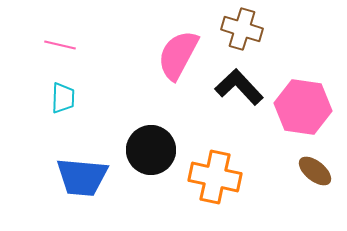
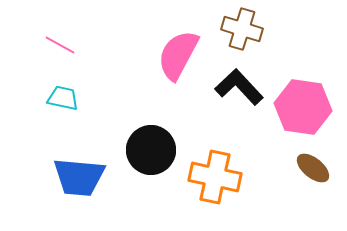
pink line: rotated 16 degrees clockwise
cyan trapezoid: rotated 80 degrees counterclockwise
brown ellipse: moved 2 px left, 3 px up
blue trapezoid: moved 3 px left
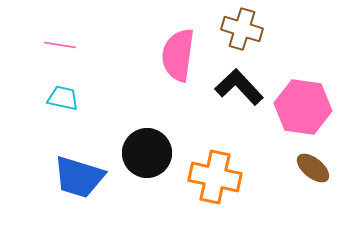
pink line: rotated 20 degrees counterclockwise
pink semicircle: rotated 20 degrees counterclockwise
black circle: moved 4 px left, 3 px down
blue trapezoid: rotated 12 degrees clockwise
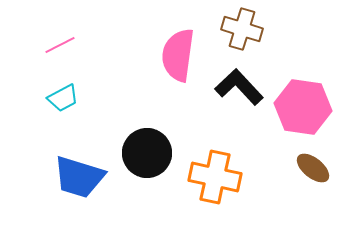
pink line: rotated 36 degrees counterclockwise
cyan trapezoid: rotated 140 degrees clockwise
